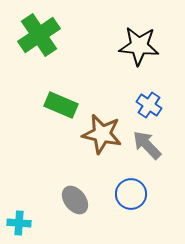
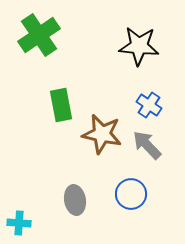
green rectangle: rotated 56 degrees clockwise
gray ellipse: rotated 28 degrees clockwise
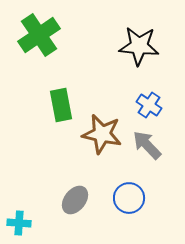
blue circle: moved 2 px left, 4 px down
gray ellipse: rotated 48 degrees clockwise
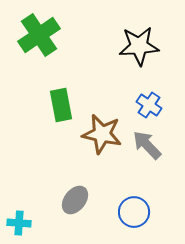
black star: rotated 9 degrees counterclockwise
blue circle: moved 5 px right, 14 px down
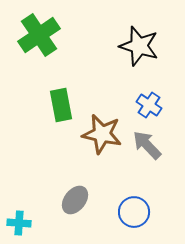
black star: rotated 21 degrees clockwise
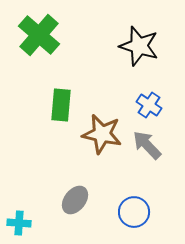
green cross: rotated 15 degrees counterclockwise
green rectangle: rotated 16 degrees clockwise
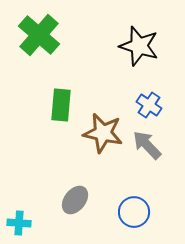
brown star: moved 1 px right, 1 px up
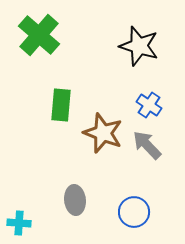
brown star: rotated 9 degrees clockwise
gray ellipse: rotated 44 degrees counterclockwise
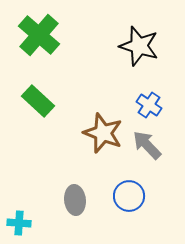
green rectangle: moved 23 px left, 4 px up; rotated 52 degrees counterclockwise
blue circle: moved 5 px left, 16 px up
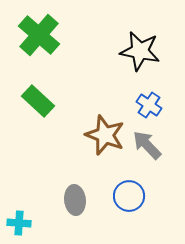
black star: moved 1 px right, 5 px down; rotated 6 degrees counterclockwise
brown star: moved 2 px right, 2 px down
